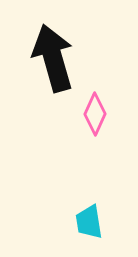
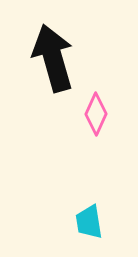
pink diamond: moved 1 px right
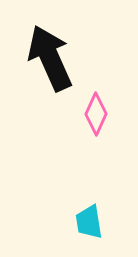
black arrow: moved 3 px left; rotated 8 degrees counterclockwise
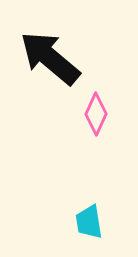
black arrow: rotated 26 degrees counterclockwise
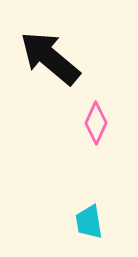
pink diamond: moved 9 px down
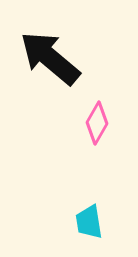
pink diamond: moved 1 px right; rotated 6 degrees clockwise
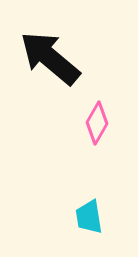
cyan trapezoid: moved 5 px up
